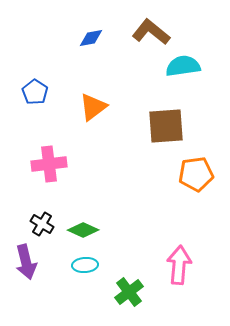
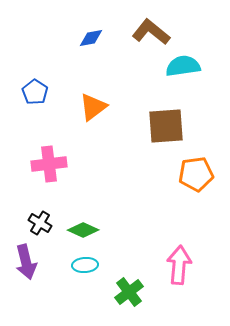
black cross: moved 2 px left, 1 px up
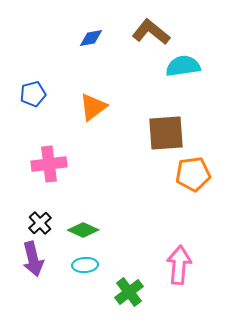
blue pentagon: moved 2 px left, 2 px down; rotated 25 degrees clockwise
brown square: moved 7 px down
orange pentagon: moved 3 px left
black cross: rotated 15 degrees clockwise
purple arrow: moved 7 px right, 3 px up
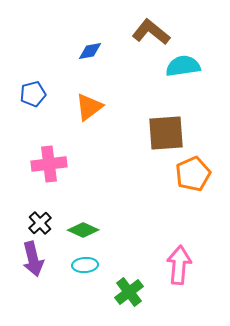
blue diamond: moved 1 px left, 13 px down
orange triangle: moved 4 px left
orange pentagon: rotated 16 degrees counterclockwise
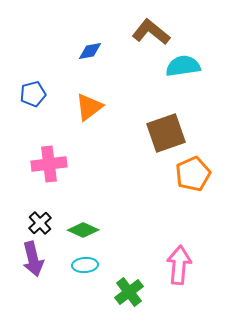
brown square: rotated 15 degrees counterclockwise
